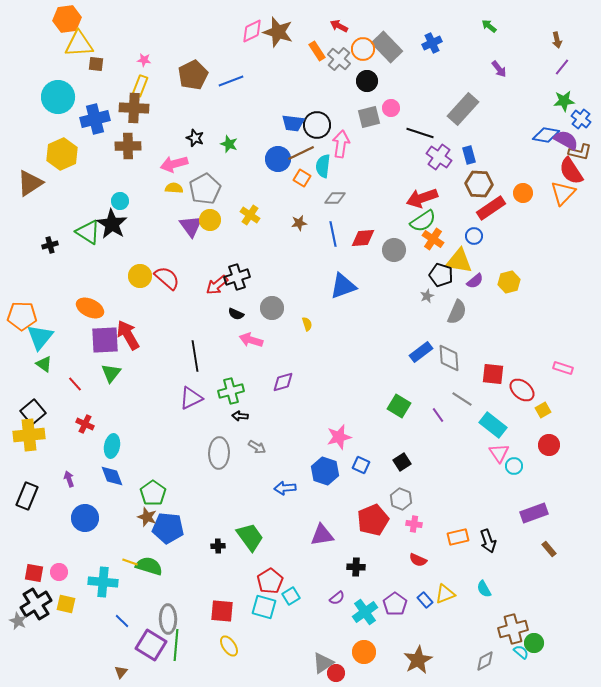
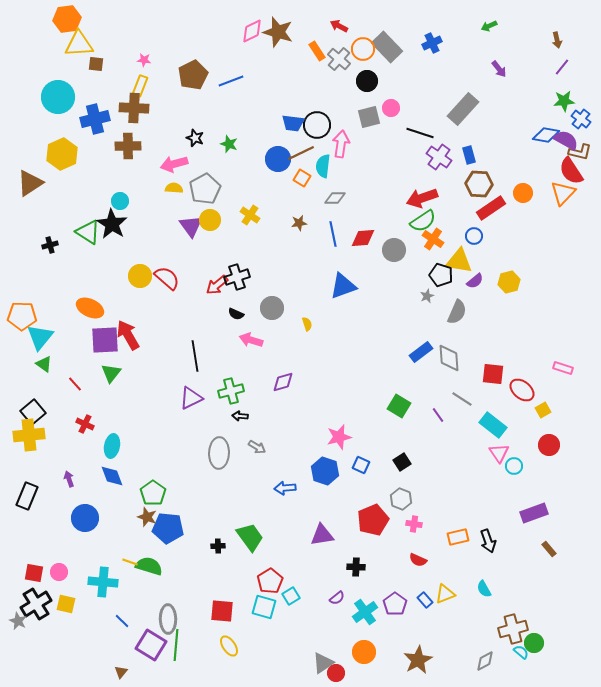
green arrow at (489, 26): rotated 63 degrees counterclockwise
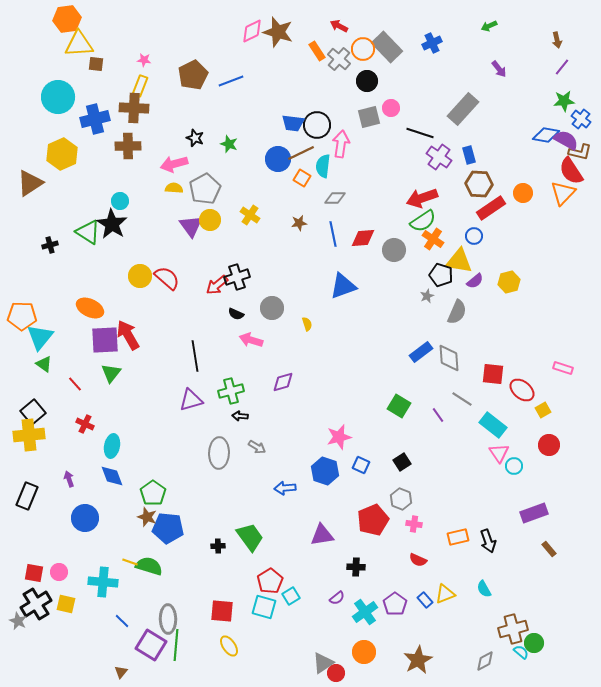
purple triangle at (191, 398): moved 2 px down; rotated 10 degrees clockwise
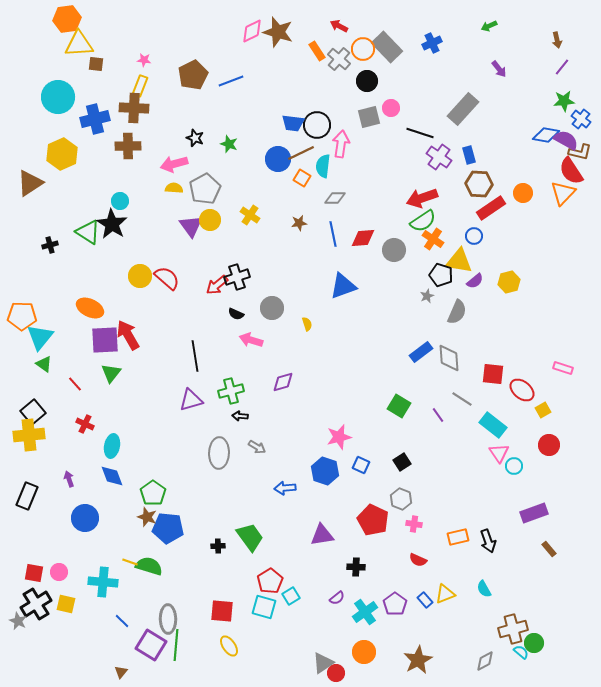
red pentagon at (373, 520): rotated 24 degrees counterclockwise
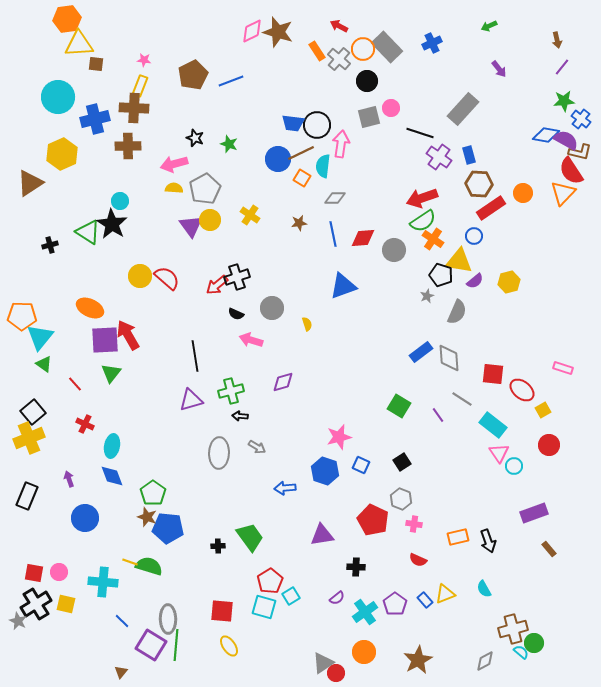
yellow cross at (29, 435): moved 3 px down; rotated 16 degrees counterclockwise
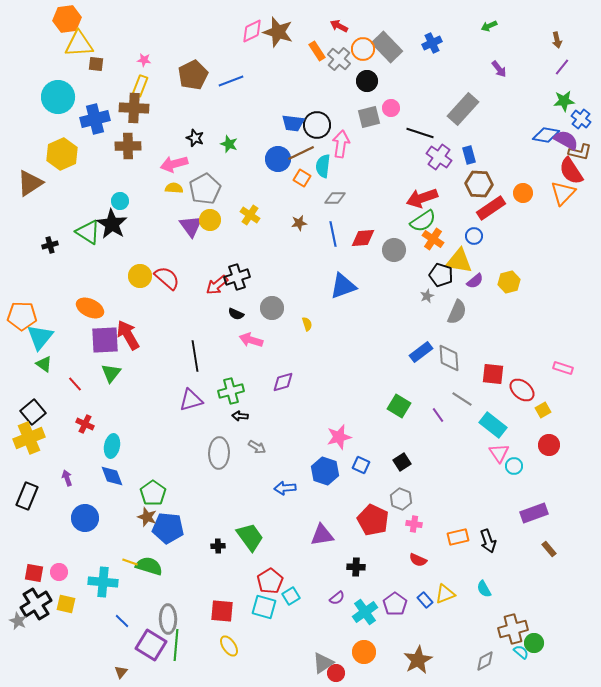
purple arrow at (69, 479): moved 2 px left, 1 px up
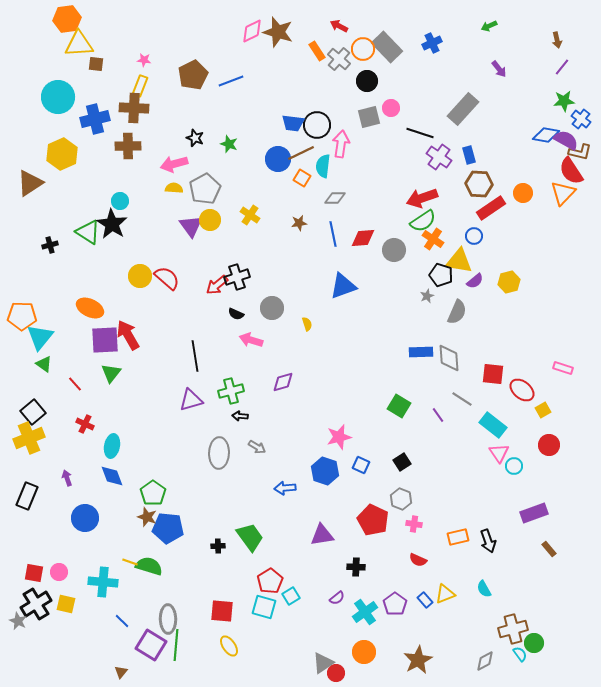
blue rectangle at (421, 352): rotated 35 degrees clockwise
cyan semicircle at (521, 652): moved 1 px left, 2 px down; rotated 14 degrees clockwise
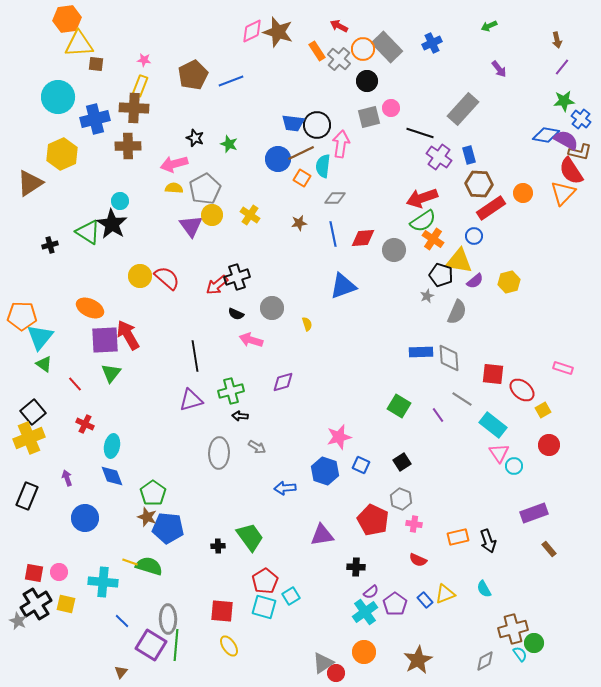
yellow circle at (210, 220): moved 2 px right, 5 px up
red pentagon at (270, 581): moved 5 px left
purple semicircle at (337, 598): moved 34 px right, 6 px up
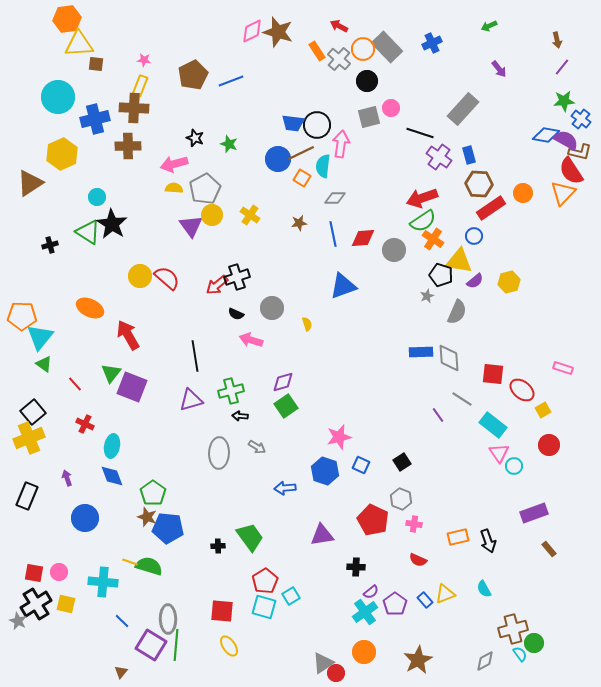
cyan circle at (120, 201): moved 23 px left, 4 px up
purple square at (105, 340): moved 27 px right, 47 px down; rotated 24 degrees clockwise
green square at (399, 406): moved 113 px left; rotated 25 degrees clockwise
